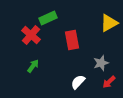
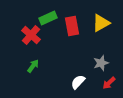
yellow triangle: moved 8 px left
red rectangle: moved 14 px up
red arrow: moved 1 px down
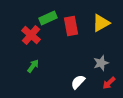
red rectangle: moved 1 px left
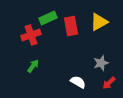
yellow triangle: moved 2 px left, 1 px up
red cross: rotated 30 degrees clockwise
white semicircle: rotated 77 degrees clockwise
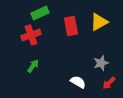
green rectangle: moved 8 px left, 5 px up
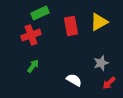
white semicircle: moved 4 px left, 2 px up
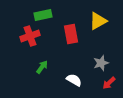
green rectangle: moved 3 px right, 2 px down; rotated 12 degrees clockwise
yellow triangle: moved 1 px left, 1 px up
red rectangle: moved 8 px down
red cross: moved 1 px left, 1 px down
green arrow: moved 9 px right, 1 px down
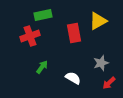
red rectangle: moved 3 px right, 1 px up
white semicircle: moved 1 px left, 2 px up
